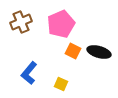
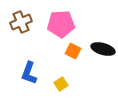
pink pentagon: rotated 20 degrees clockwise
black ellipse: moved 4 px right, 3 px up
blue L-shape: rotated 20 degrees counterclockwise
yellow square: rotated 32 degrees clockwise
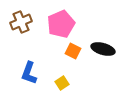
pink pentagon: rotated 20 degrees counterclockwise
yellow square: moved 1 px right, 1 px up
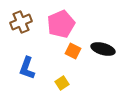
blue L-shape: moved 2 px left, 5 px up
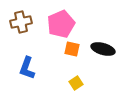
brown cross: rotated 10 degrees clockwise
orange square: moved 1 px left, 2 px up; rotated 14 degrees counterclockwise
yellow square: moved 14 px right
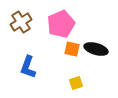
brown cross: rotated 20 degrees counterclockwise
black ellipse: moved 7 px left
blue L-shape: moved 1 px right, 1 px up
yellow square: rotated 16 degrees clockwise
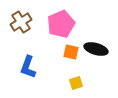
orange square: moved 1 px left, 3 px down
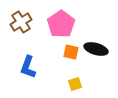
pink pentagon: rotated 12 degrees counterclockwise
yellow square: moved 1 px left, 1 px down
